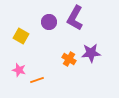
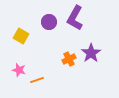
purple star: rotated 30 degrees counterclockwise
orange cross: rotated 32 degrees clockwise
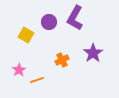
yellow square: moved 5 px right, 1 px up
purple star: moved 2 px right
orange cross: moved 7 px left, 1 px down
pink star: rotated 24 degrees clockwise
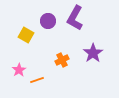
purple circle: moved 1 px left, 1 px up
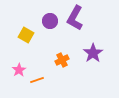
purple circle: moved 2 px right
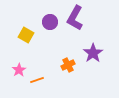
purple circle: moved 1 px down
orange cross: moved 6 px right, 5 px down
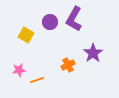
purple L-shape: moved 1 px left, 1 px down
pink star: rotated 24 degrees clockwise
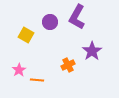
purple L-shape: moved 3 px right, 2 px up
purple star: moved 1 px left, 2 px up
pink star: rotated 24 degrees counterclockwise
orange line: rotated 24 degrees clockwise
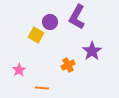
yellow square: moved 10 px right
orange line: moved 5 px right, 8 px down
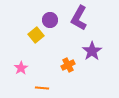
purple L-shape: moved 2 px right, 1 px down
purple circle: moved 2 px up
yellow square: rotated 21 degrees clockwise
pink star: moved 2 px right, 2 px up
